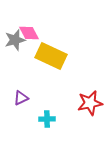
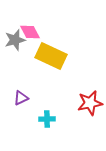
pink diamond: moved 1 px right, 1 px up
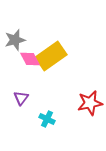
pink diamond: moved 27 px down
yellow rectangle: rotated 60 degrees counterclockwise
purple triangle: rotated 28 degrees counterclockwise
cyan cross: rotated 28 degrees clockwise
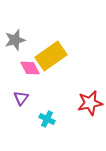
pink diamond: moved 9 px down
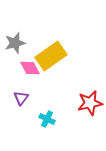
gray star: moved 3 px down
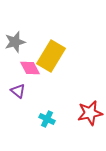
gray star: moved 1 px up
yellow rectangle: rotated 24 degrees counterclockwise
purple triangle: moved 3 px left, 7 px up; rotated 28 degrees counterclockwise
red star: moved 10 px down
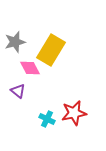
yellow rectangle: moved 6 px up
red star: moved 16 px left
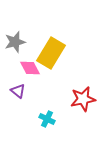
yellow rectangle: moved 3 px down
red star: moved 9 px right, 14 px up
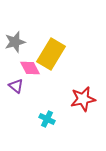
yellow rectangle: moved 1 px down
purple triangle: moved 2 px left, 5 px up
